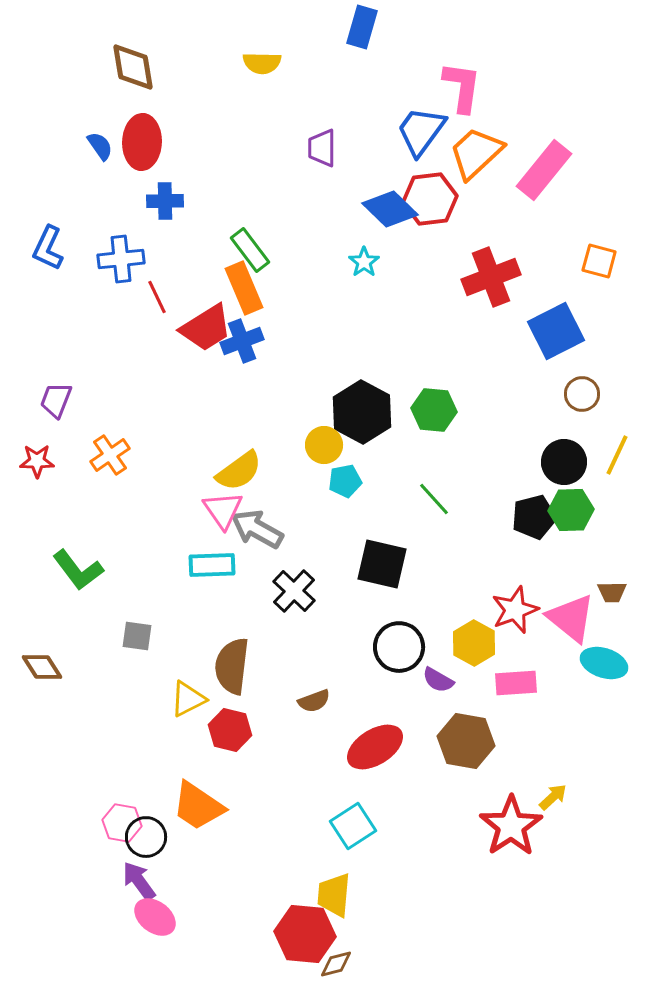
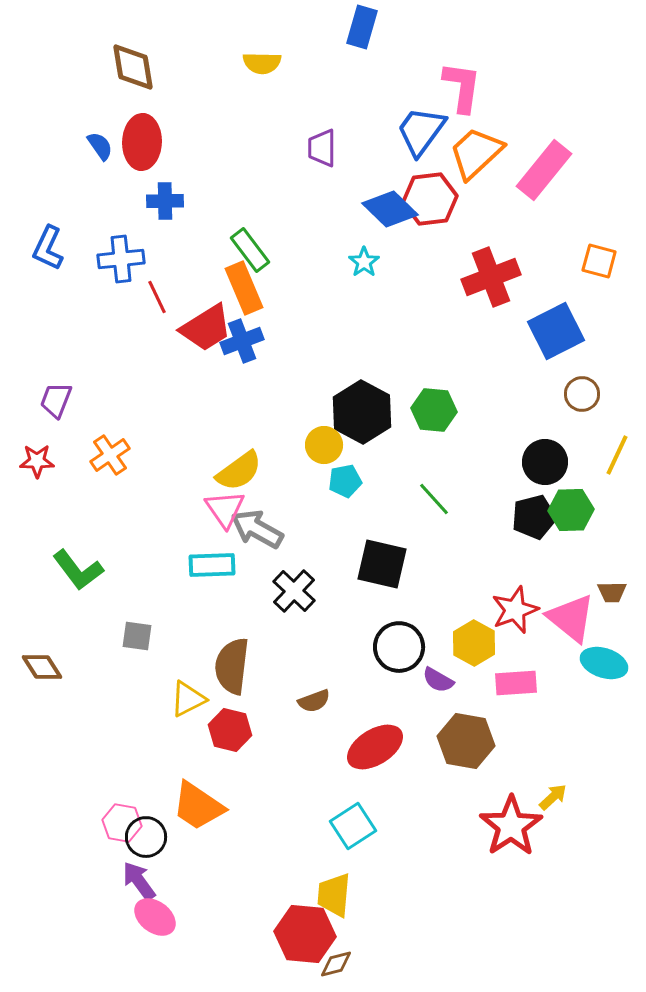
black circle at (564, 462): moved 19 px left
pink triangle at (223, 510): moved 2 px right, 1 px up
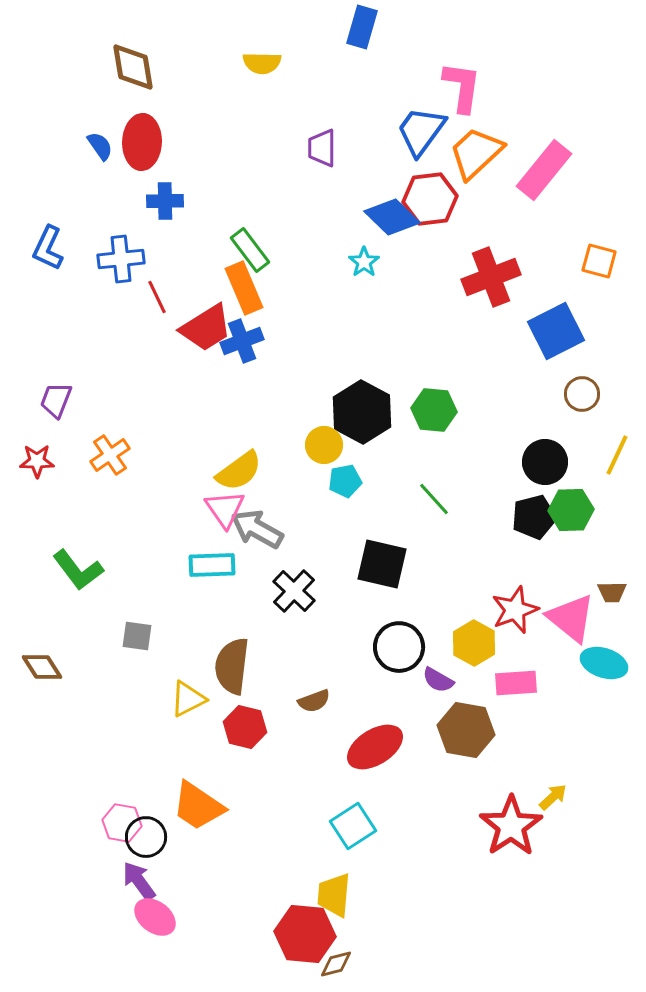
blue diamond at (390, 209): moved 2 px right, 8 px down
red hexagon at (230, 730): moved 15 px right, 3 px up
brown hexagon at (466, 741): moved 11 px up
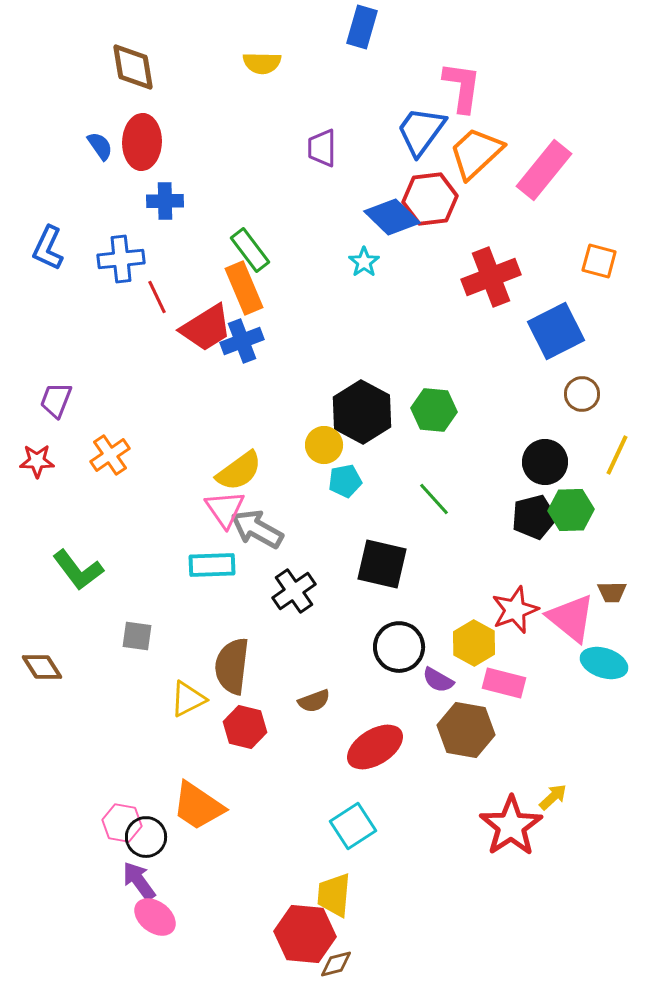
black cross at (294, 591): rotated 12 degrees clockwise
pink rectangle at (516, 683): moved 12 px left; rotated 18 degrees clockwise
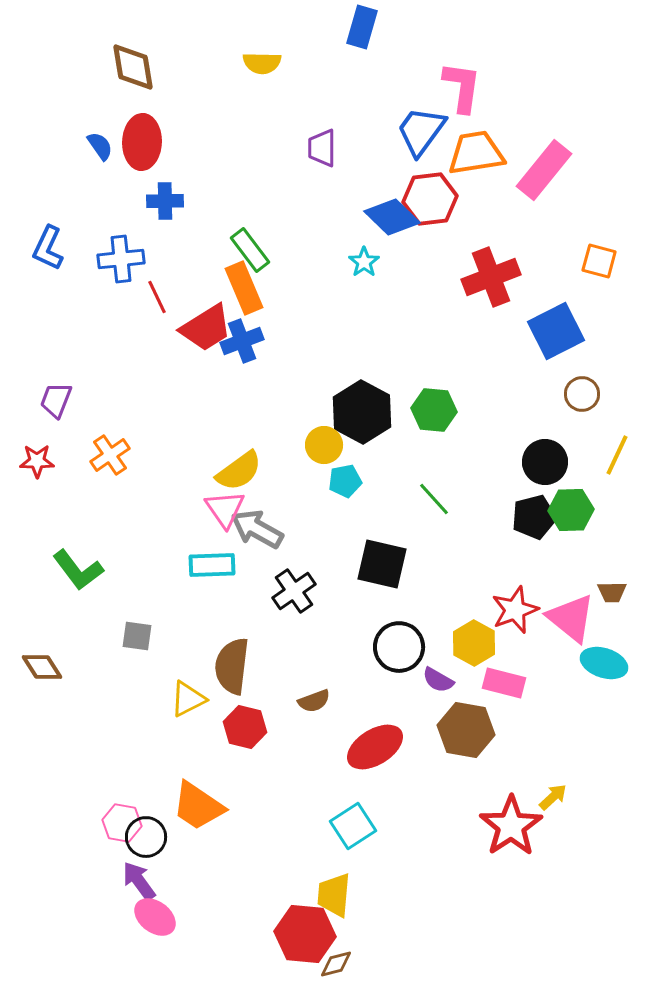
orange trapezoid at (476, 153): rotated 34 degrees clockwise
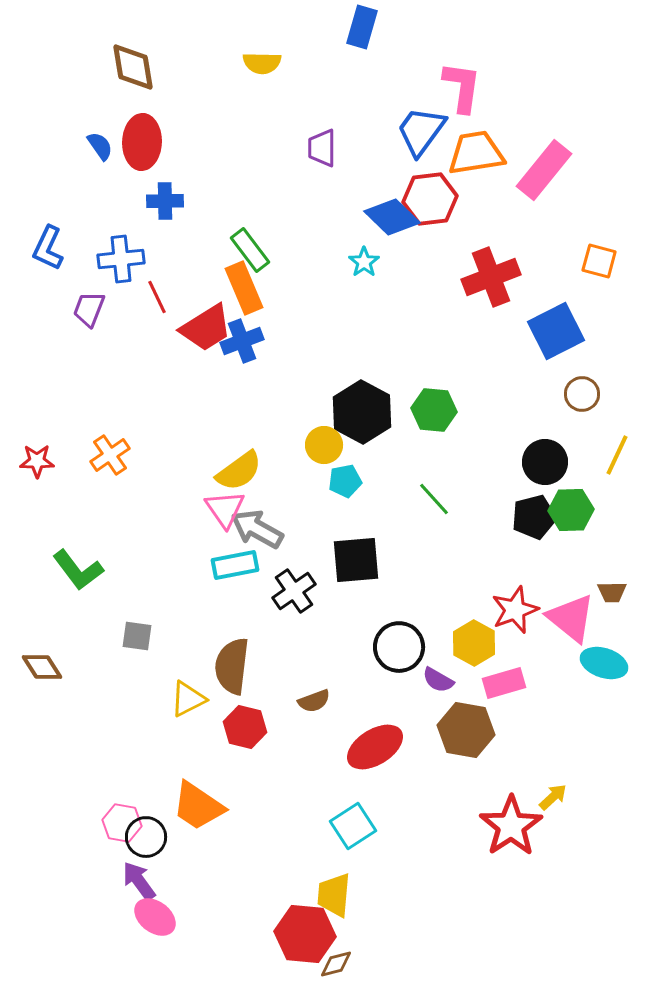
purple trapezoid at (56, 400): moved 33 px right, 91 px up
black square at (382, 564): moved 26 px left, 4 px up; rotated 18 degrees counterclockwise
cyan rectangle at (212, 565): moved 23 px right; rotated 9 degrees counterclockwise
pink rectangle at (504, 683): rotated 30 degrees counterclockwise
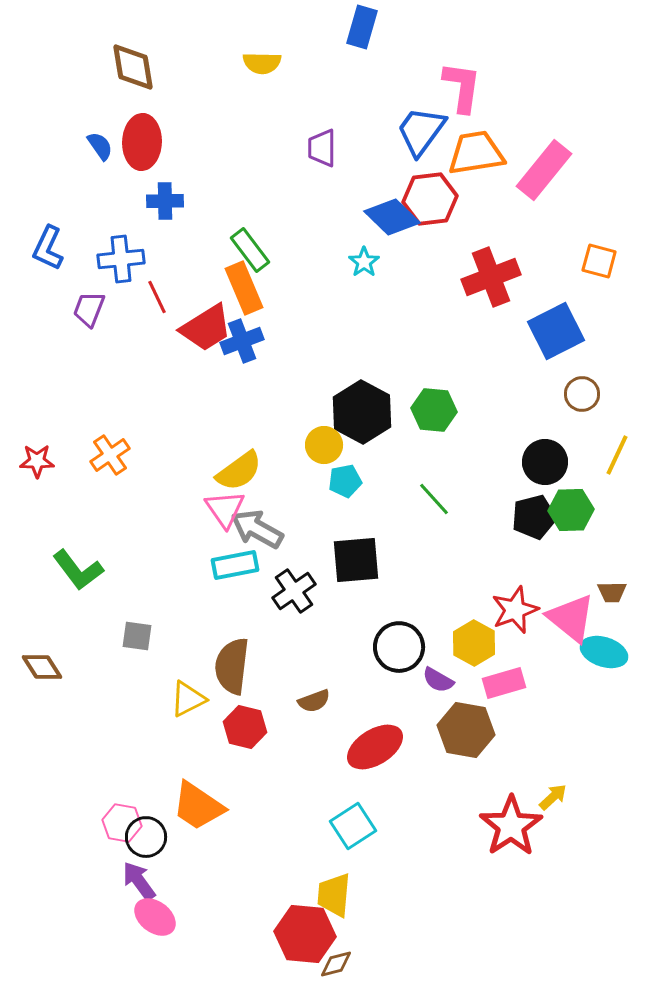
cyan ellipse at (604, 663): moved 11 px up
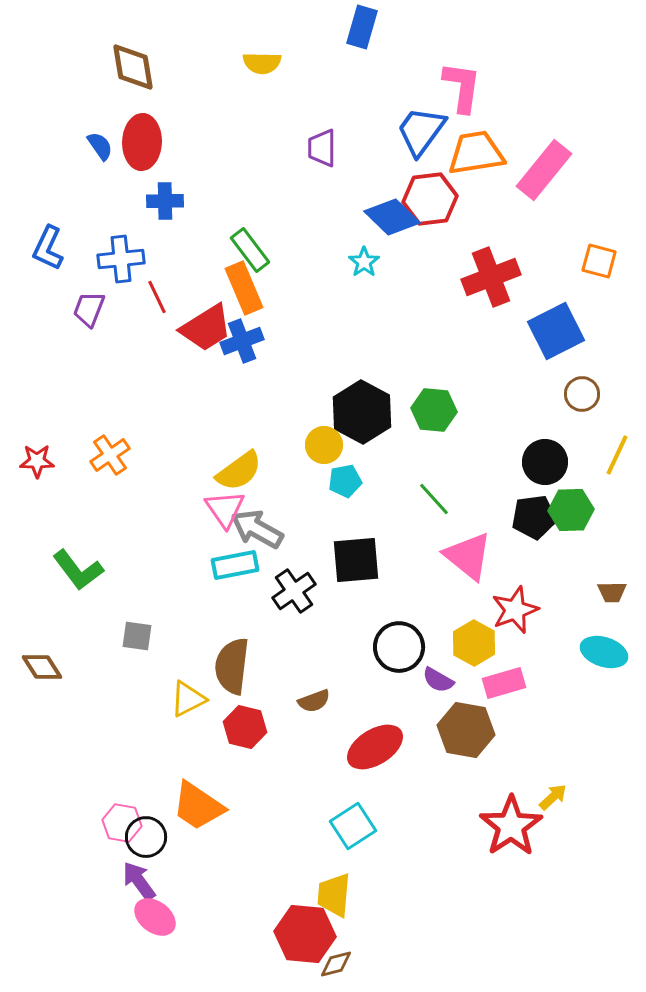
black pentagon at (534, 517): rotated 6 degrees clockwise
pink triangle at (571, 618): moved 103 px left, 62 px up
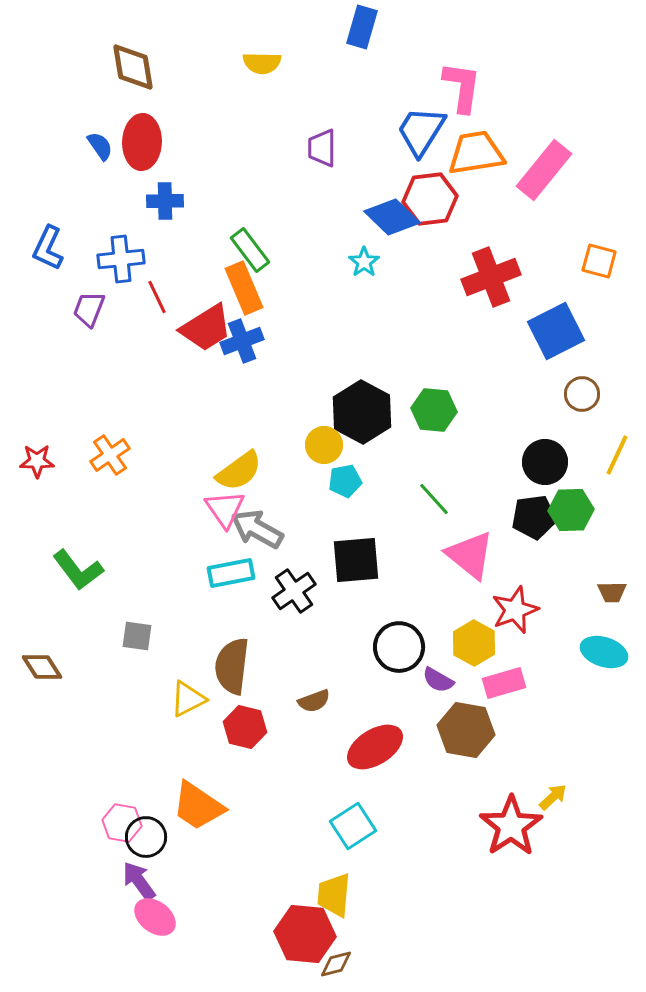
blue trapezoid at (421, 131): rotated 4 degrees counterclockwise
pink triangle at (468, 556): moved 2 px right, 1 px up
cyan rectangle at (235, 565): moved 4 px left, 8 px down
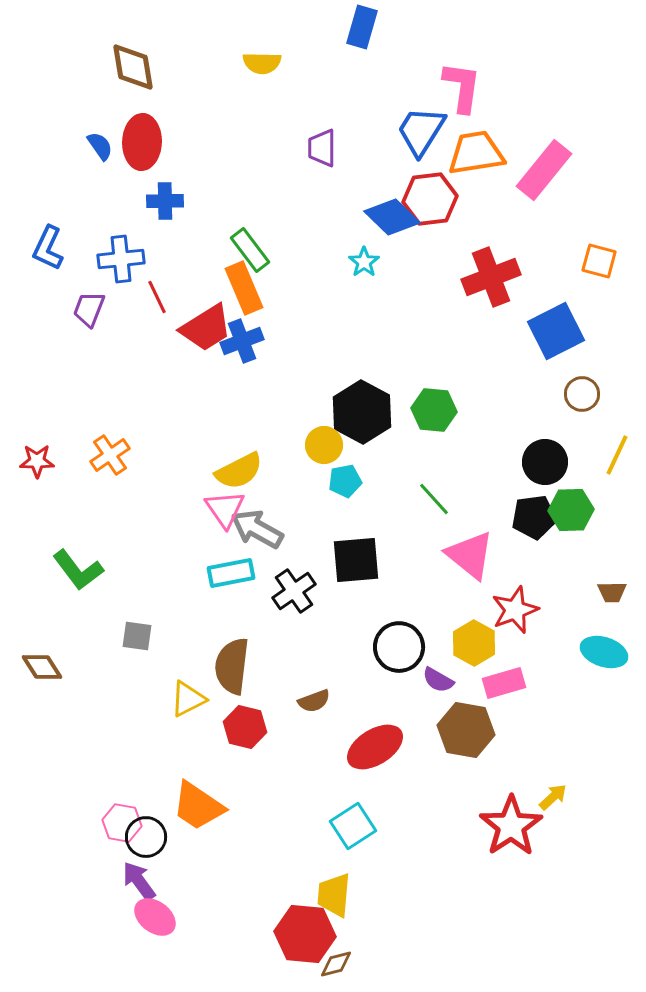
yellow semicircle at (239, 471): rotated 9 degrees clockwise
